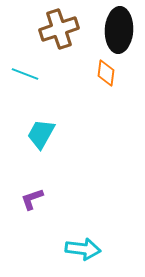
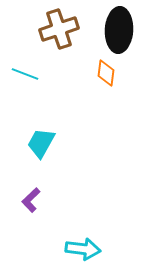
cyan trapezoid: moved 9 px down
purple L-shape: moved 1 px left, 1 px down; rotated 25 degrees counterclockwise
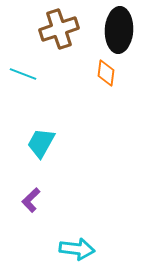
cyan line: moved 2 px left
cyan arrow: moved 6 px left
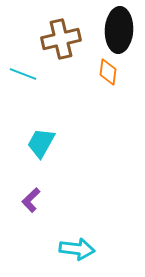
brown cross: moved 2 px right, 10 px down; rotated 6 degrees clockwise
orange diamond: moved 2 px right, 1 px up
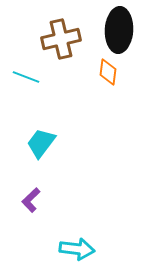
cyan line: moved 3 px right, 3 px down
cyan trapezoid: rotated 8 degrees clockwise
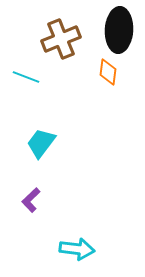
brown cross: rotated 9 degrees counterclockwise
